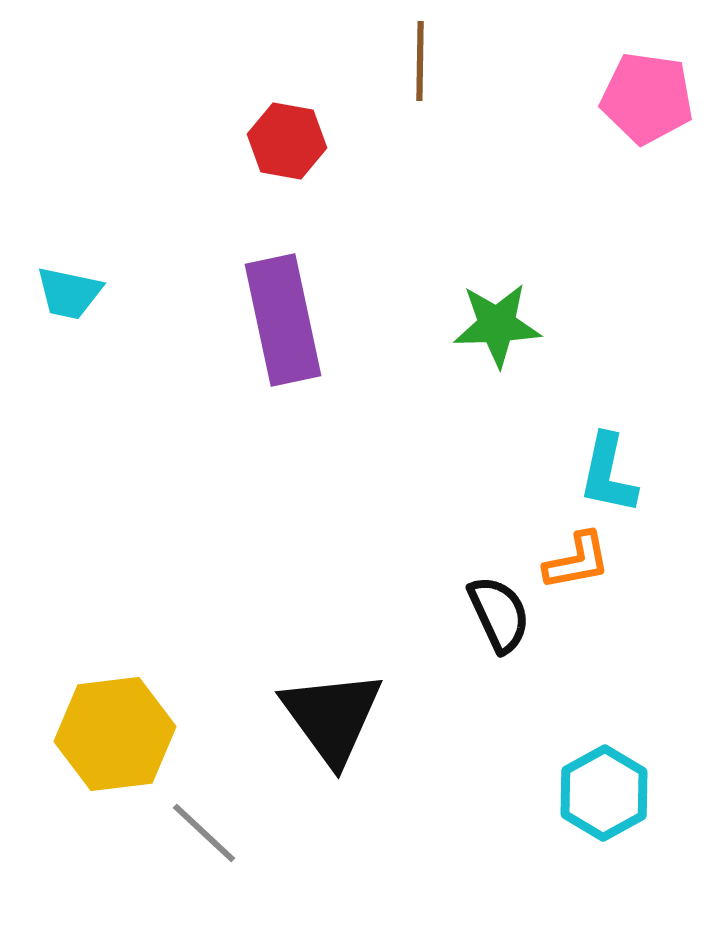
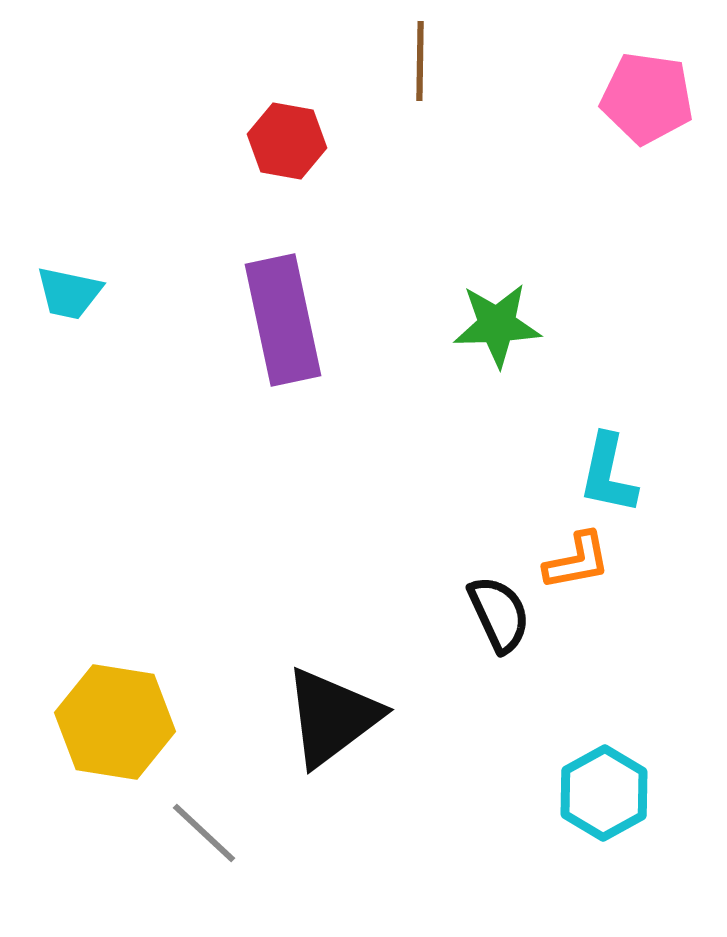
black triangle: rotated 29 degrees clockwise
yellow hexagon: moved 12 px up; rotated 16 degrees clockwise
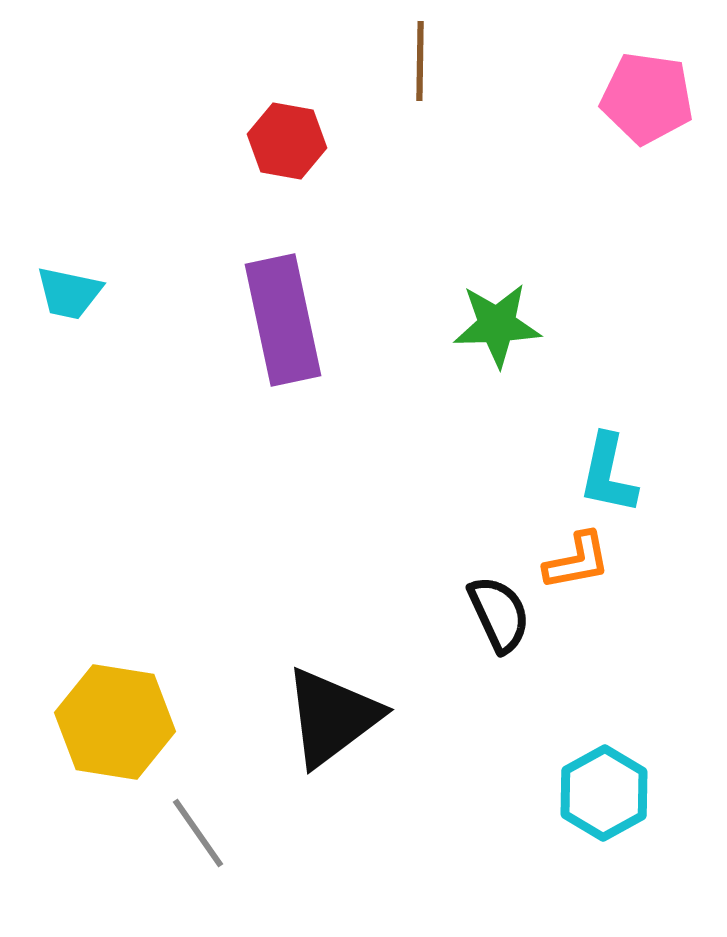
gray line: moved 6 px left; rotated 12 degrees clockwise
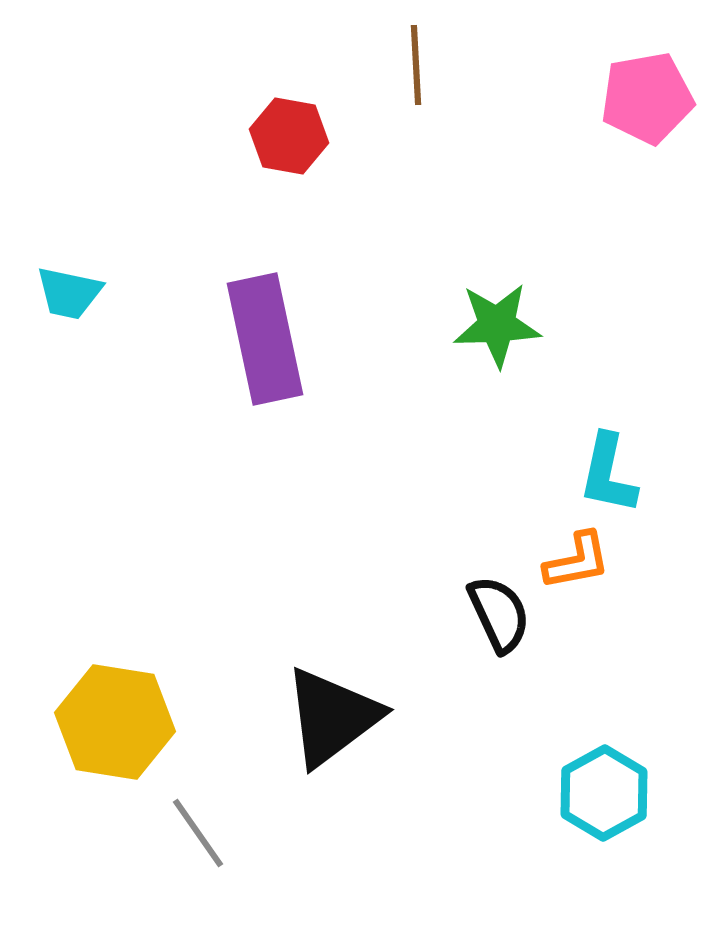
brown line: moved 4 px left, 4 px down; rotated 4 degrees counterclockwise
pink pentagon: rotated 18 degrees counterclockwise
red hexagon: moved 2 px right, 5 px up
purple rectangle: moved 18 px left, 19 px down
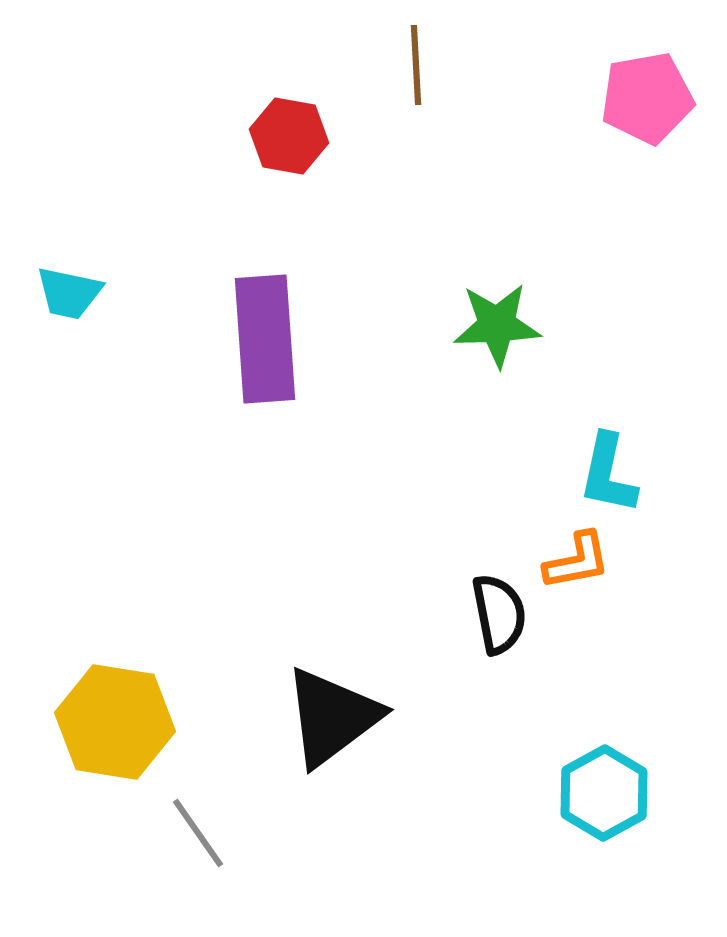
purple rectangle: rotated 8 degrees clockwise
black semicircle: rotated 14 degrees clockwise
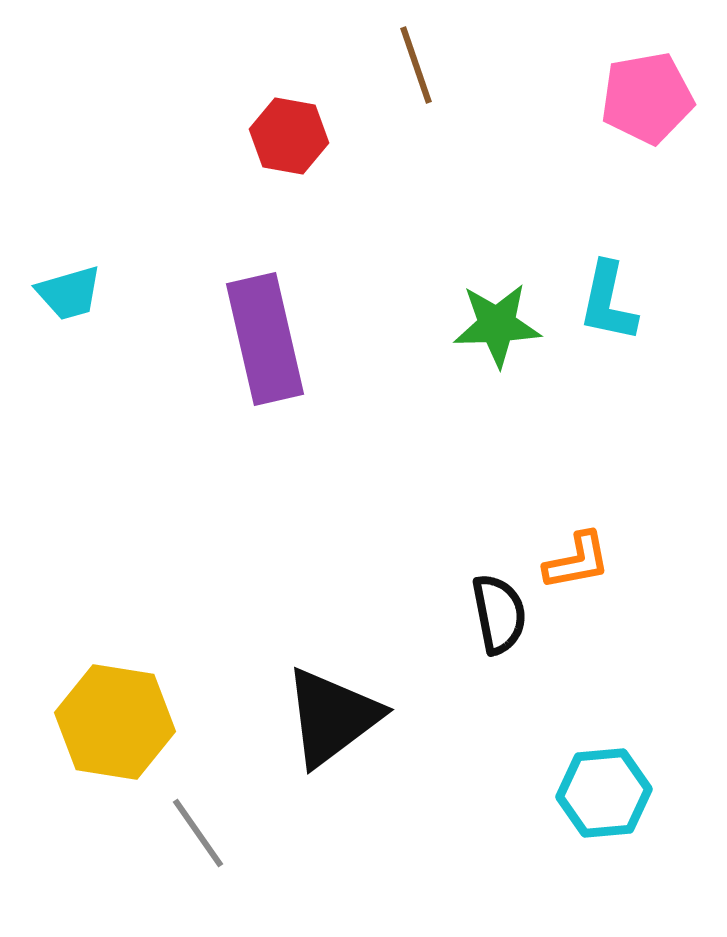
brown line: rotated 16 degrees counterclockwise
cyan trapezoid: rotated 28 degrees counterclockwise
purple rectangle: rotated 9 degrees counterclockwise
cyan L-shape: moved 172 px up
cyan hexagon: rotated 24 degrees clockwise
